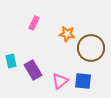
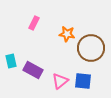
purple rectangle: rotated 30 degrees counterclockwise
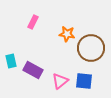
pink rectangle: moved 1 px left, 1 px up
blue square: moved 1 px right
